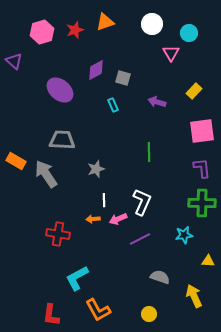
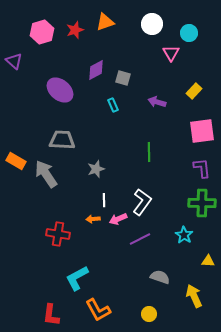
white L-shape: rotated 12 degrees clockwise
cyan star: rotated 30 degrees counterclockwise
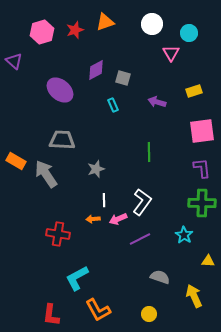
yellow rectangle: rotated 28 degrees clockwise
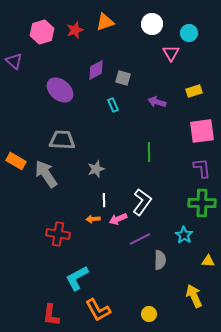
gray semicircle: moved 17 px up; rotated 72 degrees clockwise
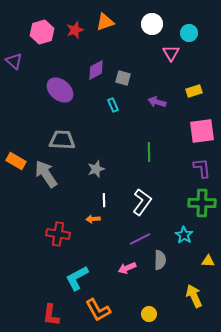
pink arrow: moved 9 px right, 49 px down
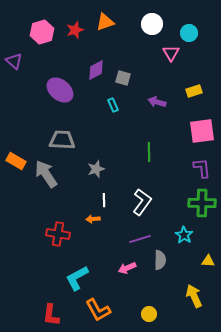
purple line: rotated 10 degrees clockwise
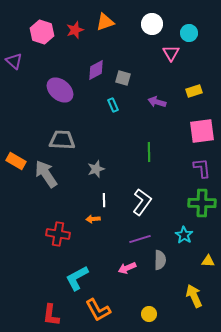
pink hexagon: rotated 25 degrees counterclockwise
